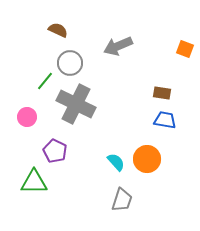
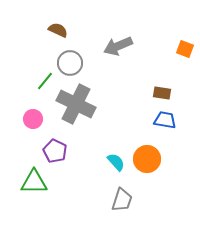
pink circle: moved 6 px right, 2 px down
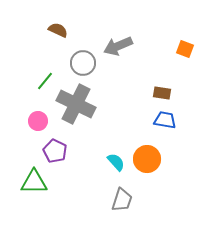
gray circle: moved 13 px right
pink circle: moved 5 px right, 2 px down
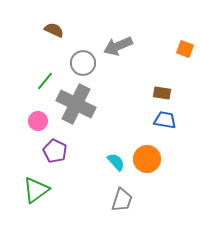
brown semicircle: moved 4 px left
green triangle: moved 2 px right, 8 px down; rotated 36 degrees counterclockwise
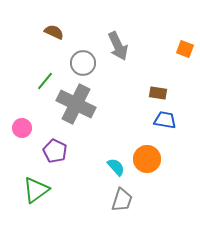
brown semicircle: moved 2 px down
gray arrow: rotated 92 degrees counterclockwise
brown rectangle: moved 4 px left
pink circle: moved 16 px left, 7 px down
cyan semicircle: moved 5 px down
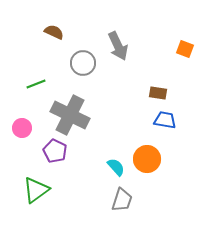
green line: moved 9 px left, 3 px down; rotated 30 degrees clockwise
gray cross: moved 6 px left, 11 px down
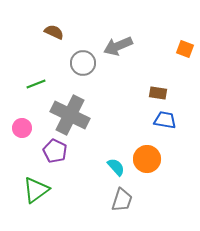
gray arrow: rotated 92 degrees clockwise
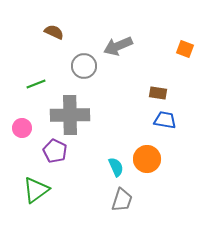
gray circle: moved 1 px right, 3 px down
gray cross: rotated 27 degrees counterclockwise
cyan semicircle: rotated 18 degrees clockwise
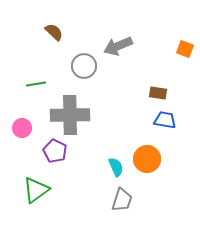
brown semicircle: rotated 18 degrees clockwise
green line: rotated 12 degrees clockwise
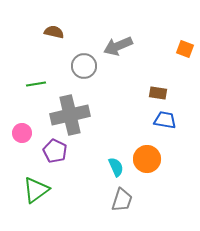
brown semicircle: rotated 30 degrees counterclockwise
gray cross: rotated 12 degrees counterclockwise
pink circle: moved 5 px down
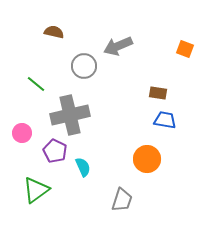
green line: rotated 48 degrees clockwise
cyan semicircle: moved 33 px left
